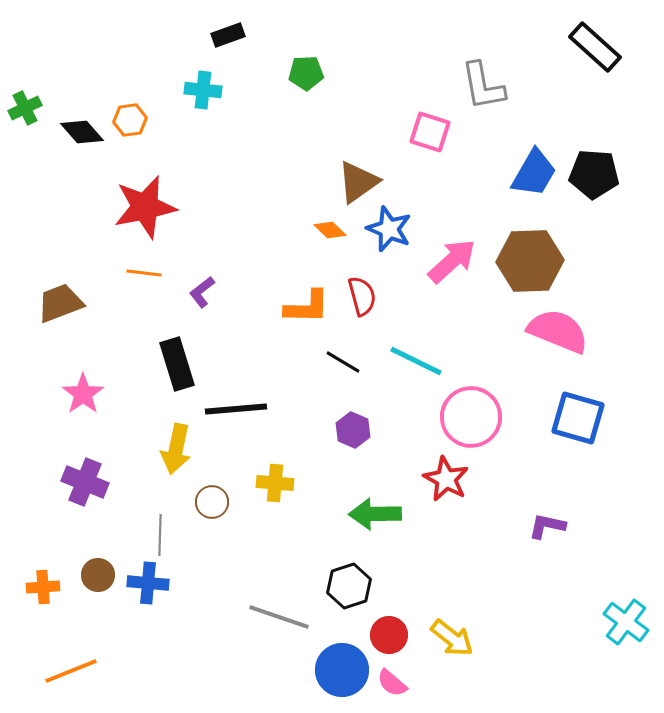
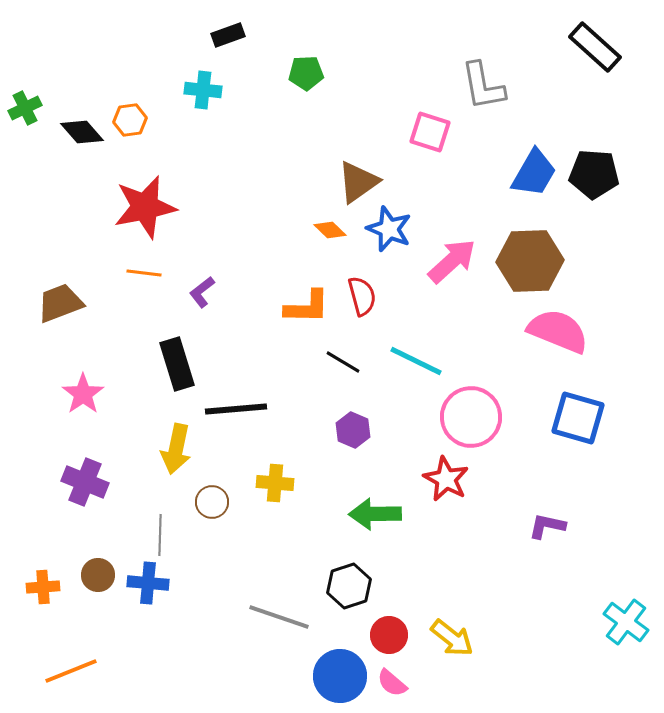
blue circle at (342, 670): moved 2 px left, 6 px down
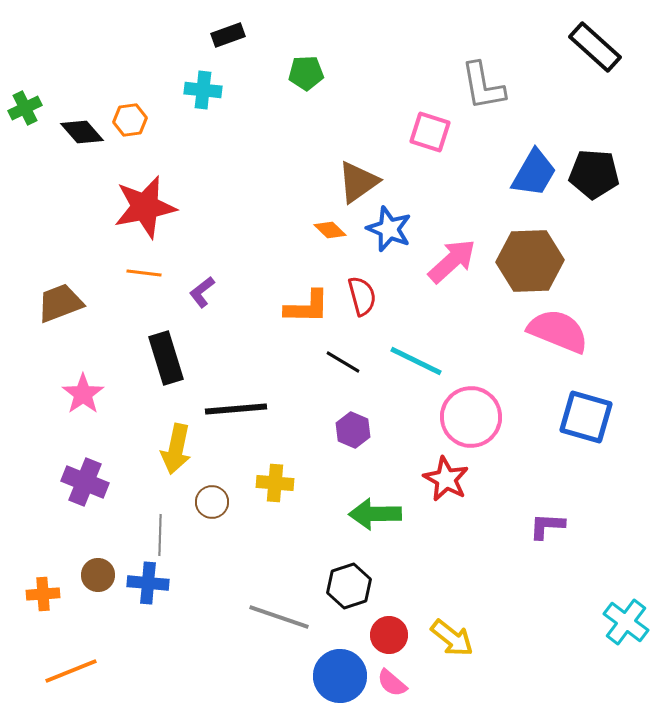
black rectangle at (177, 364): moved 11 px left, 6 px up
blue square at (578, 418): moved 8 px right, 1 px up
purple L-shape at (547, 526): rotated 9 degrees counterclockwise
orange cross at (43, 587): moved 7 px down
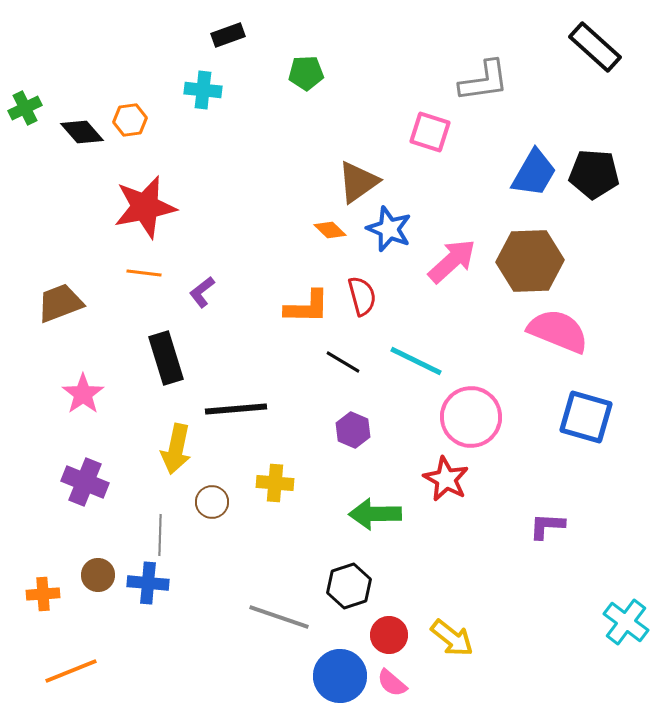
gray L-shape at (483, 86): moved 1 px right, 5 px up; rotated 88 degrees counterclockwise
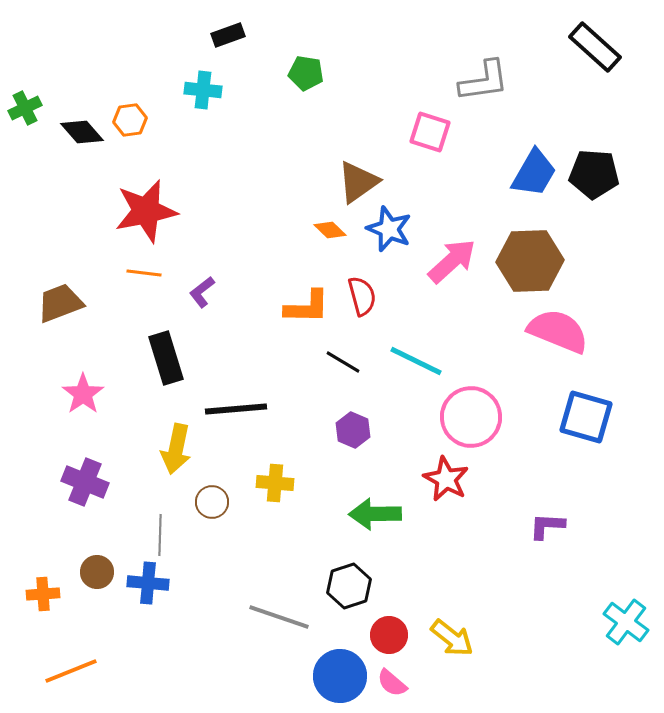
green pentagon at (306, 73): rotated 12 degrees clockwise
red star at (145, 207): moved 1 px right, 4 px down
brown circle at (98, 575): moved 1 px left, 3 px up
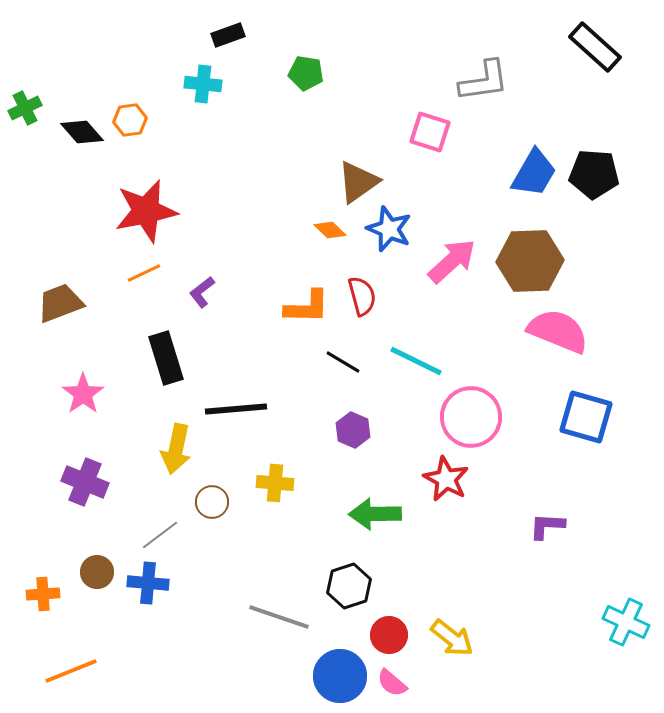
cyan cross at (203, 90): moved 6 px up
orange line at (144, 273): rotated 32 degrees counterclockwise
gray line at (160, 535): rotated 51 degrees clockwise
cyan cross at (626, 622): rotated 12 degrees counterclockwise
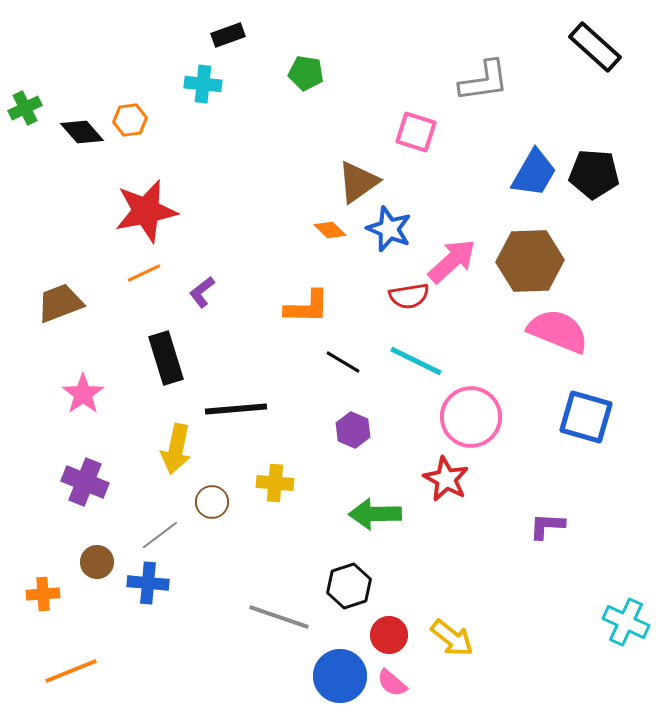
pink square at (430, 132): moved 14 px left
red semicircle at (362, 296): moved 47 px right; rotated 96 degrees clockwise
brown circle at (97, 572): moved 10 px up
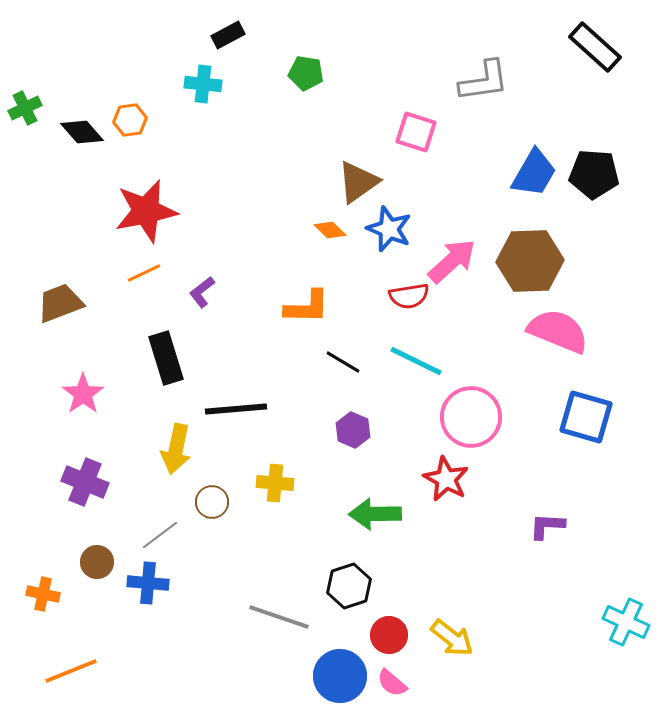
black rectangle at (228, 35): rotated 8 degrees counterclockwise
orange cross at (43, 594): rotated 16 degrees clockwise
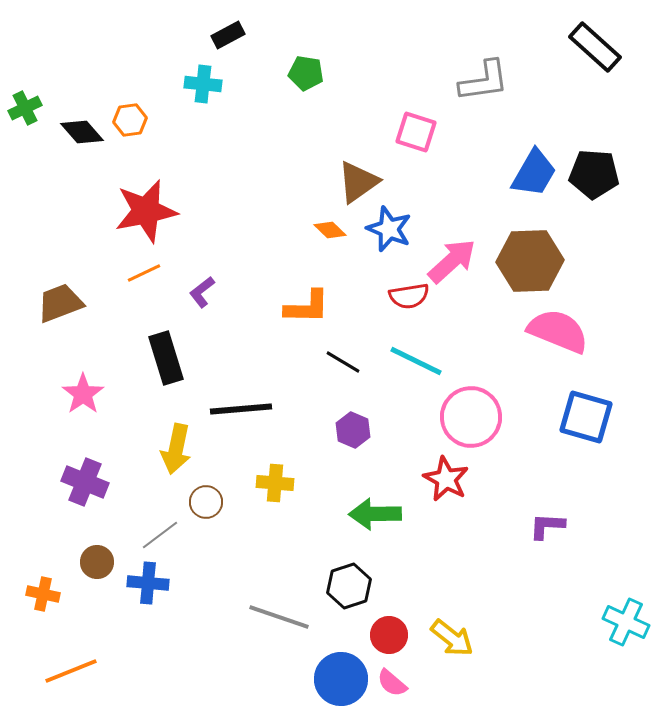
black line at (236, 409): moved 5 px right
brown circle at (212, 502): moved 6 px left
blue circle at (340, 676): moved 1 px right, 3 px down
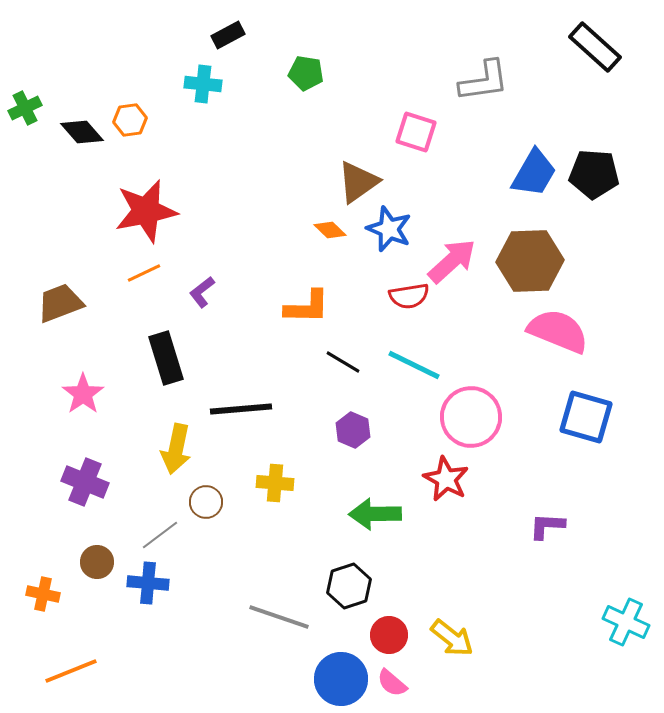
cyan line at (416, 361): moved 2 px left, 4 px down
